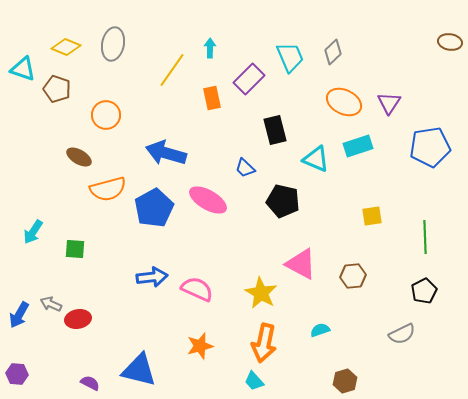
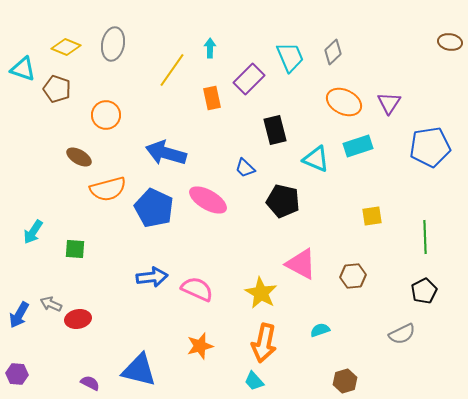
blue pentagon at (154, 208): rotated 18 degrees counterclockwise
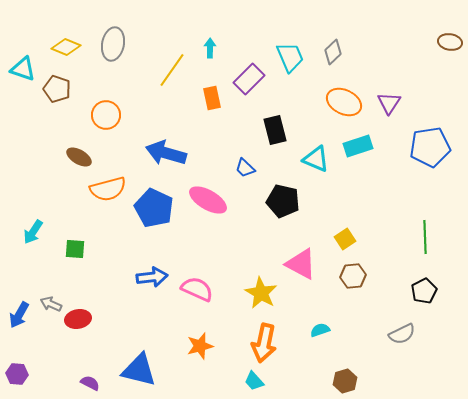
yellow square at (372, 216): moved 27 px left, 23 px down; rotated 25 degrees counterclockwise
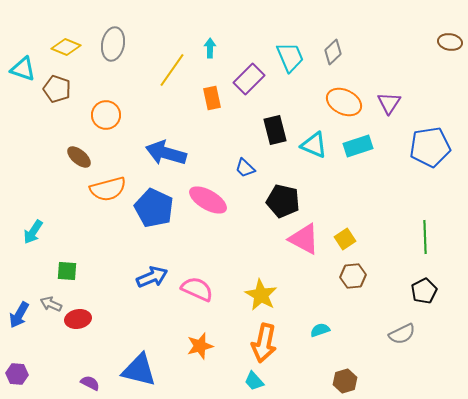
brown ellipse at (79, 157): rotated 10 degrees clockwise
cyan triangle at (316, 159): moved 2 px left, 14 px up
green square at (75, 249): moved 8 px left, 22 px down
pink triangle at (301, 264): moved 3 px right, 25 px up
blue arrow at (152, 277): rotated 16 degrees counterclockwise
yellow star at (261, 293): moved 2 px down
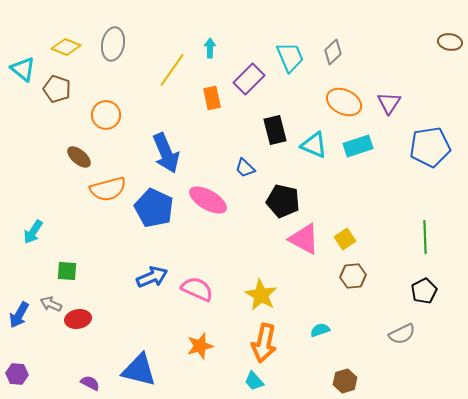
cyan triangle at (23, 69): rotated 20 degrees clockwise
blue arrow at (166, 153): rotated 129 degrees counterclockwise
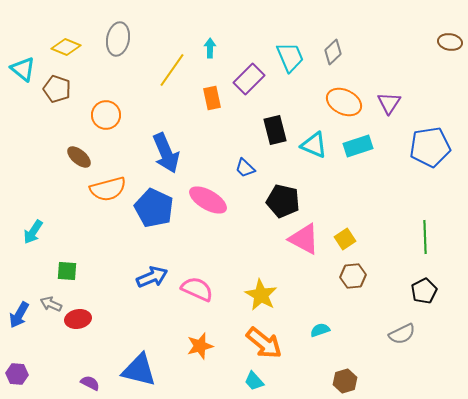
gray ellipse at (113, 44): moved 5 px right, 5 px up
orange arrow at (264, 343): rotated 63 degrees counterclockwise
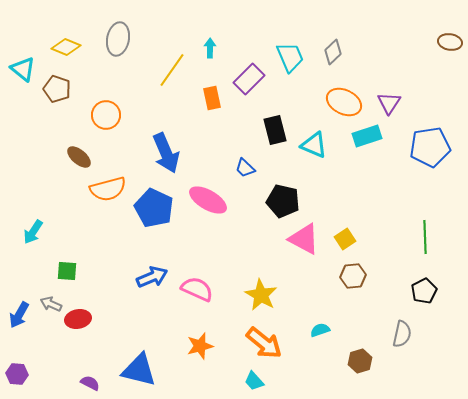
cyan rectangle at (358, 146): moved 9 px right, 10 px up
gray semicircle at (402, 334): rotated 52 degrees counterclockwise
brown hexagon at (345, 381): moved 15 px right, 20 px up
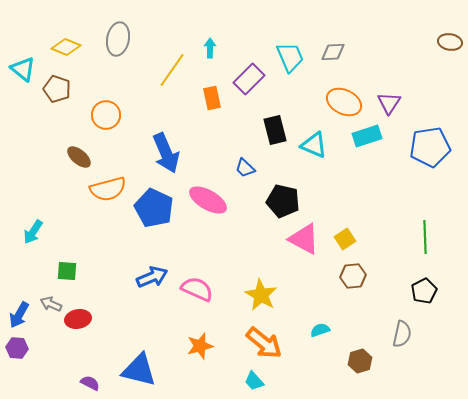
gray diamond at (333, 52): rotated 40 degrees clockwise
purple hexagon at (17, 374): moved 26 px up
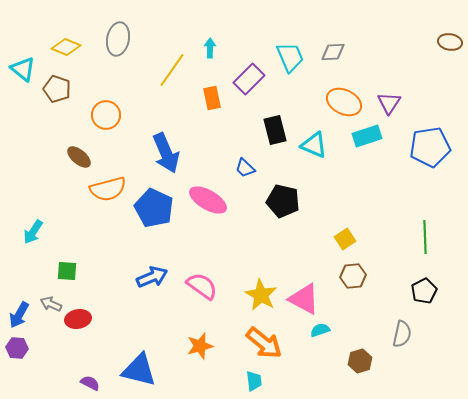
pink triangle at (304, 239): moved 60 px down
pink semicircle at (197, 289): moved 5 px right, 3 px up; rotated 12 degrees clockwise
cyan trapezoid at (254, 381): rotated 145 degrees counterclockwise
